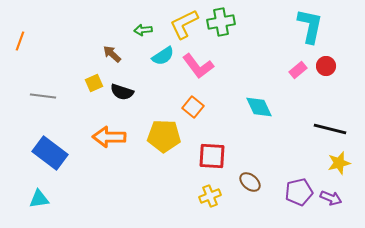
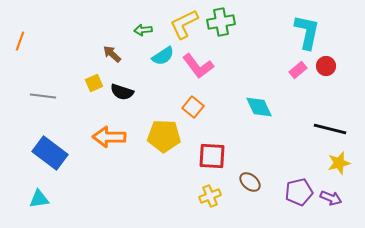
cyan L-shape: moved 3 px left, 6 px down
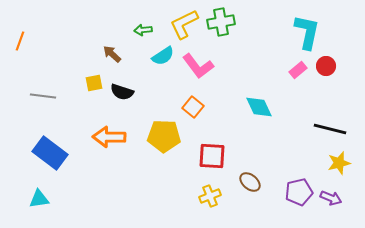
yellow square: rotated 12 degrees clockwise
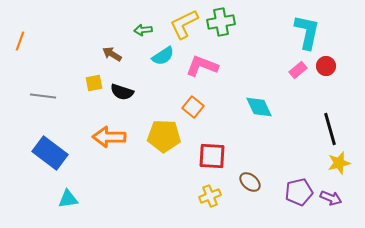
brown arrow: rotated 12 degrees counterclockwise
pink L-shape: moved 4 px right; rotated 148 degrees clockwise
black line: rotated 60 degrees clockwise
cyan triangle: moved 29 px right
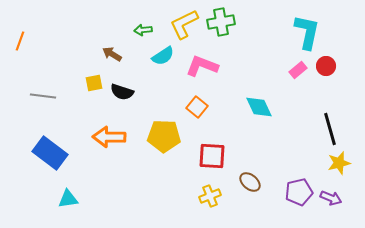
orange square: moved 4 px right
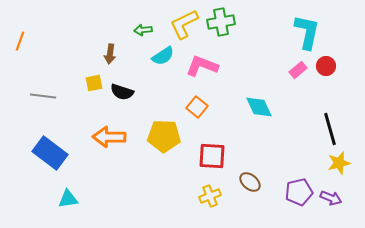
brown arrow: moved 2 px left; rotated 114 degrees counterclockwise
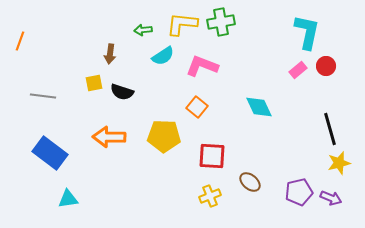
yellow L-shape: moved 2 px left; rotated 32 degrees clockwise
